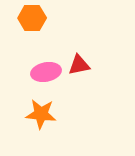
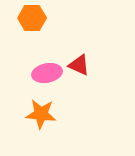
red triangle: rotated 35 degrees clockwise
pink ellipse: moved 1 px right, 1 px down
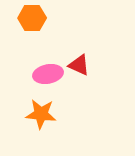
pink ellipse: moved 1 px right, 1 px down
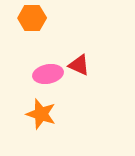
orange star: rotated 12 degrees clockwise
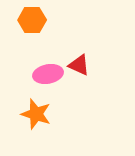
orange hexagon: moved 2 px down
orange star: moved 5 px left
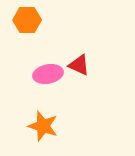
orange hexagon: moved 5 px left
orange star: moved 7 px right, 12 px down
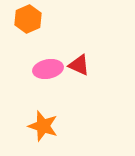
orange hexagon: moved 1 px right, 1 px up; rotated 24 degrees counterclockwise
pink ellipse: moved 5 px up
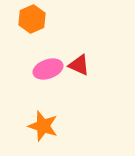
orange hexagon: moved 4 px right
pink ellipse: rotated 8 degrees counterclockwise
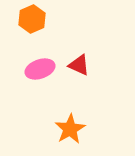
pink ellipse: moved 8 px left
orange star: moved 27 px right, 3 px down; rotated 24 degrees clockwise
